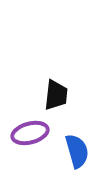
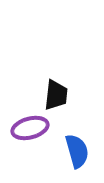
purple ellipse: moved 5 px up
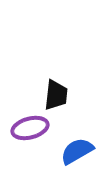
blue semicircle: rotated 104 degrees counterclockwise
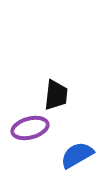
blue semicircle: moved 4 px down
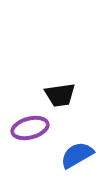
black trapezoid: moved 4 px right; rotated 76 degrees clockwise
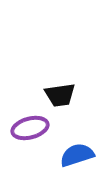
blue semicircle: rotated 12 degrees clockwise
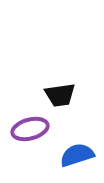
purple ellipse: moved 1 px down
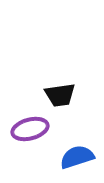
blue semicircle: moved 2 px down
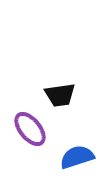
purple ellipse: rotated 66 degrees clockwise
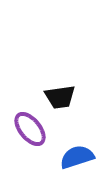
black trapezoid: moved 2 px down
